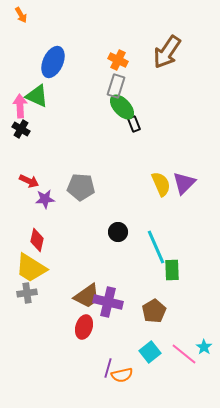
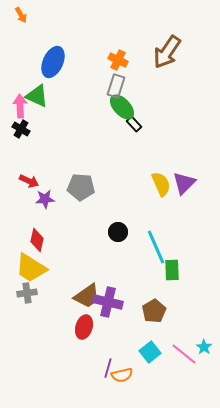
black rectangle: rotated 21 degrees counterclockwise
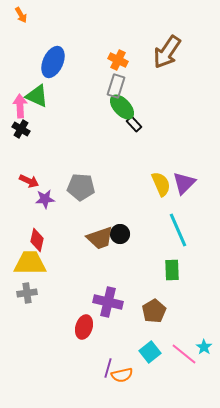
black circle: moved 2 px right, 2 px down
cyan line: moved 22 px right, 17 px up
yellow trapezoid: moved 1 px left, 5 px up; rotated 148 degrees clockwise
brown trapezoid: moved 13 px right, 58 px up; rotated 16 degrees clockwise
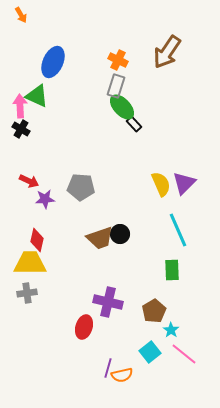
cyan star: moved 33 px left, 17 px up
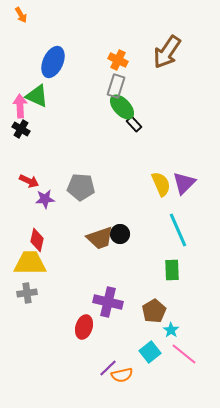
purple line: rotated 30 degrees clockwise
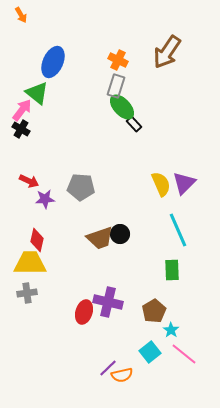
green triangle: moved 3 px up; rotated 15 degrees clockwise
pink arrow: moved 2 px right, 4 px down; rotated 40 degrees clockwise
red ellipse: moved 15 px up
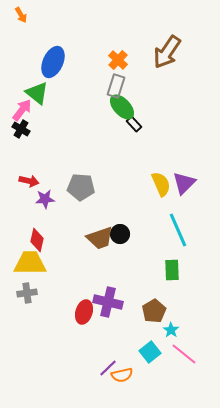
orange cross: rotated 18 degrees clockwise
red arrow: rotated 12 degrees counterclockwise
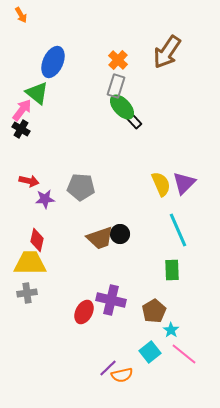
black rectangle: moved 3 px up
purple cross: moved 3 px right, 2 px up
red ellipse: rotated 10 degrees clockwise
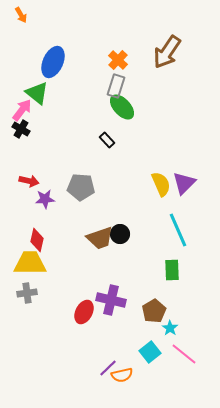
black rectangle: moved 27 px left, 19 px down
cyan star: moved 1 px left, 2 px up
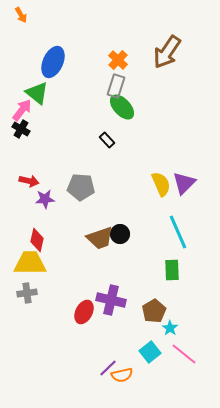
cyan line: moved 2 px down
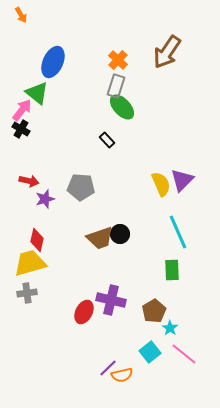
purple triangle: moved 2 px left, 3 px up
purple star: rotated 12 degrees counterclockwise
yellow trapezoid: rotated 16 degrees counterclockwise
